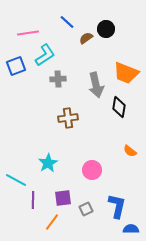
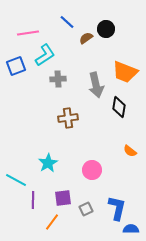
orange trapezoid: moved 1 px left, 1 px up
blue L-shape: moved 2 px down
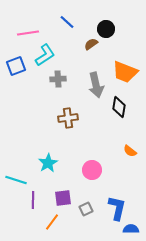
brown semicircle: moved 5 px right, 6 px down
cyan line: rotated 10 degrees counterclockwise
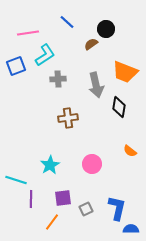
cyan star: moved 2 px right, 2 px down
pink circle: moved 6 px up
purple line: moved 2 px left, 1 px up
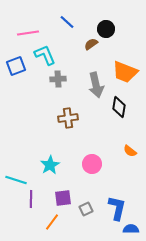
cyan L-shape: rotated 80 degrees counterclockwise
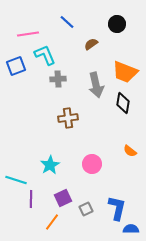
black circle: moved 11 px right, 5 px up
pink line: moved 1 px down
black diamond: moved 4 px right, 4 px up
purple square: rotated 18 degrees counterclockwise
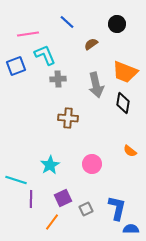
brown cross: rotated 12 degrees clockwise
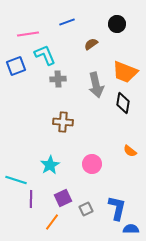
blue line: rotated 63 degrees counterclockwise
brown cross: moved 5 px left, 4 px down
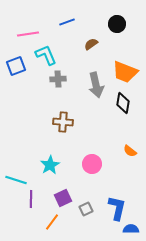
cyan L-shape: moved 1 px right
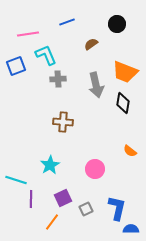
pink circle: moved 3 px right, 5 px down
